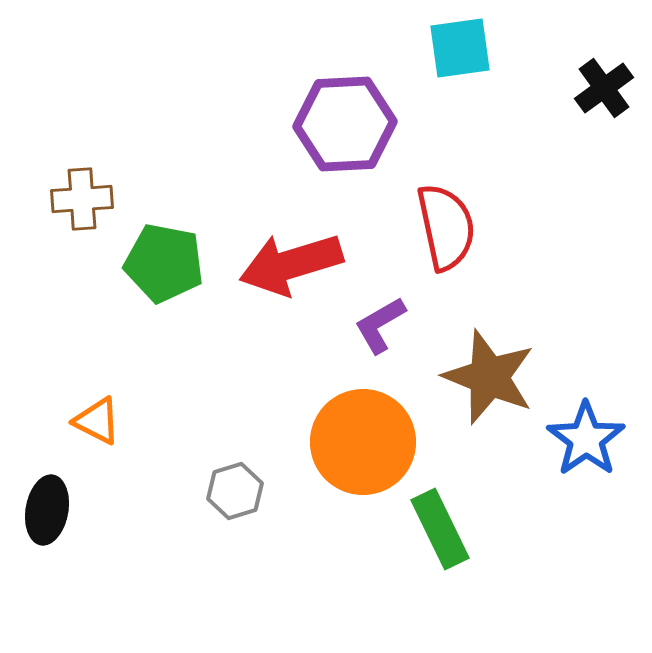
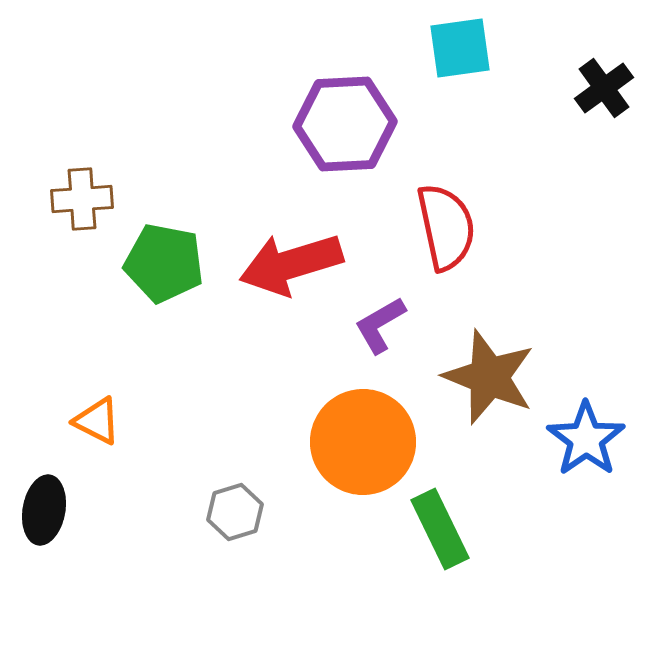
gray hexagon: moved 21 px down
black ellipse: moved 3 px left
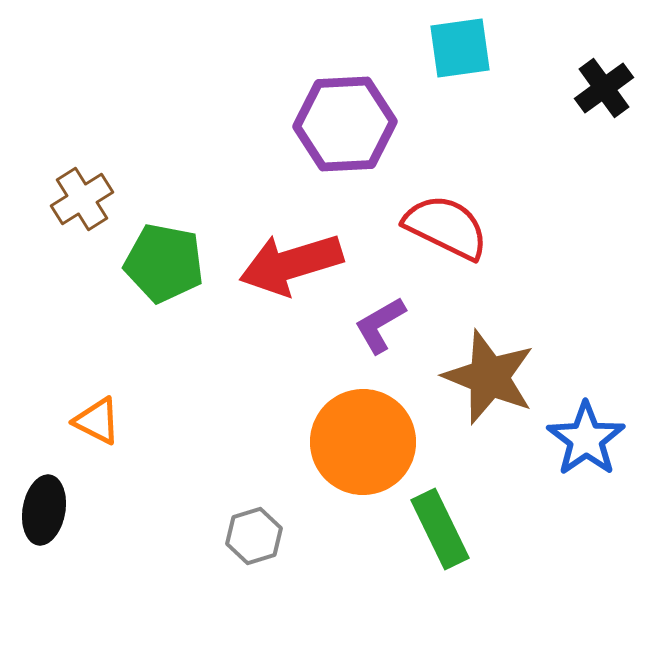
brown cross: rotated 28 degrees counterclockwise
red semicircle: rotated 52 degrees counterclockwise
gray hexagon: moved 19 px right, 24 px down
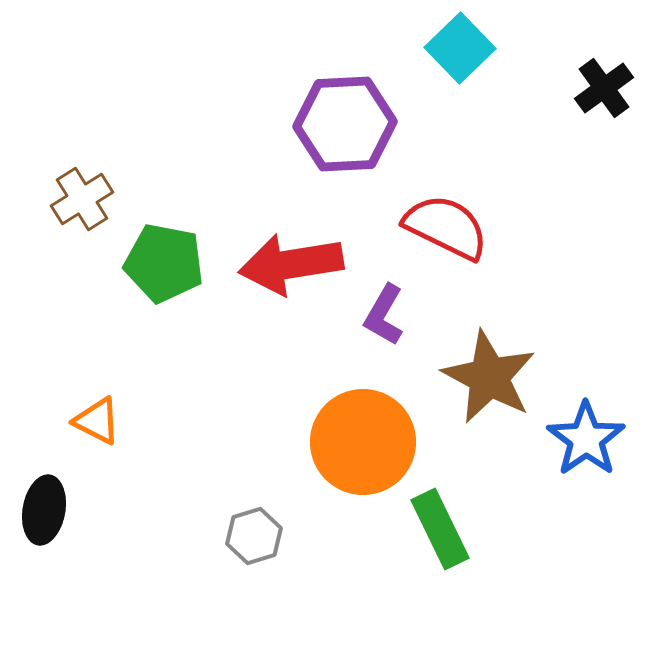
cyan square: rotated 36 degrees counterclockwise
red arrow: rotated 8 degrees clockwise
purple L-shape: moved 4 px right, 10 px up; rotated 30 degrees counterclockwise
brown star: rotated 6 degrees clockwise
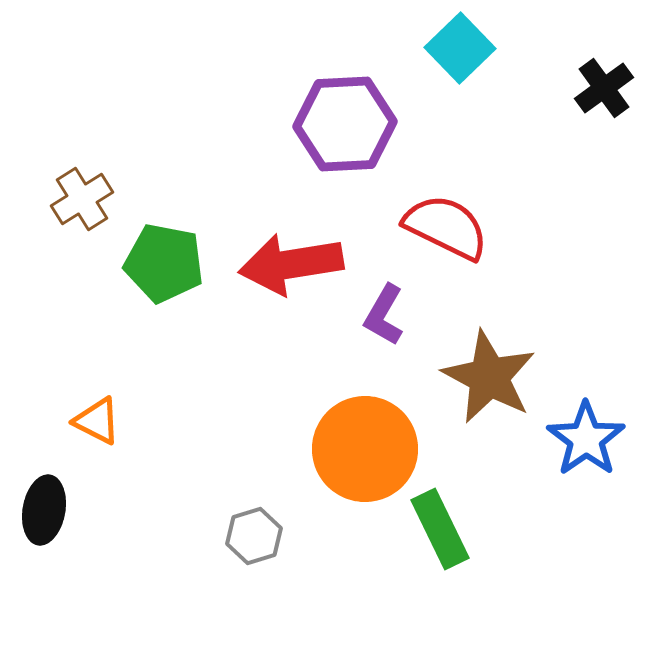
orange circle: moved 2 px right, 7 px down
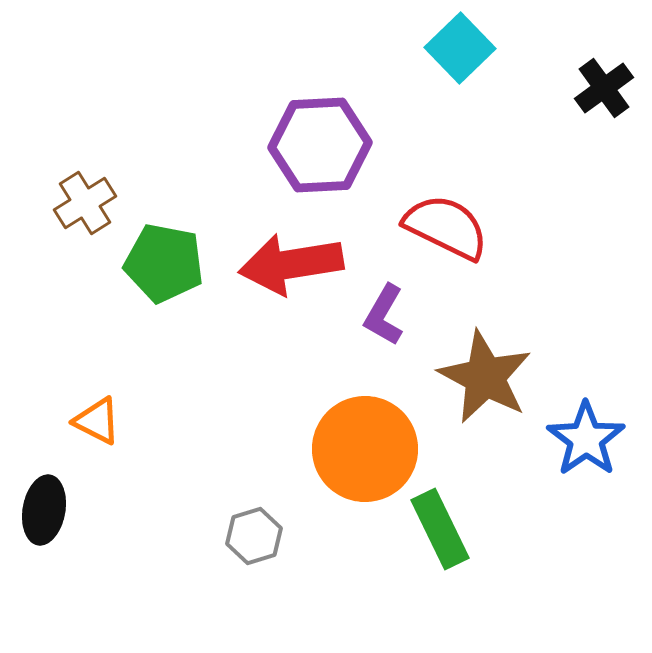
purple hexagon: moved 25 px left, 21 px down
brown cross: moved 3 px right, 4 px down
brown star: moved 4 px left
